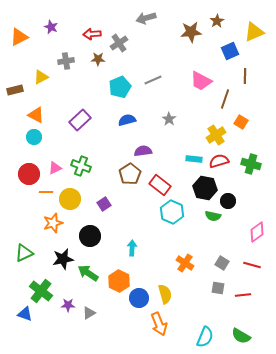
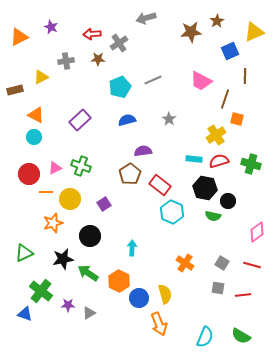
orange square at (241, 122): moved 4 px left, 3 px up; rotated 16 degrees counterclockwise
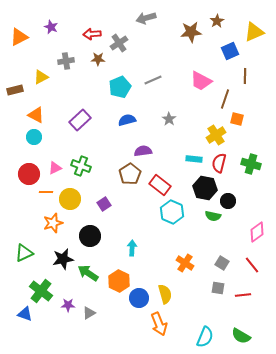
red semicircle at (219, 161): moved 2 px down; rotated 60 degrees counterclockwise
red line at (252, 265): rotated 36 degrees clockwise
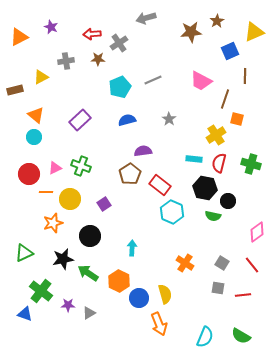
orange triangle at (36, 115): rotated 12 degrees clockwise
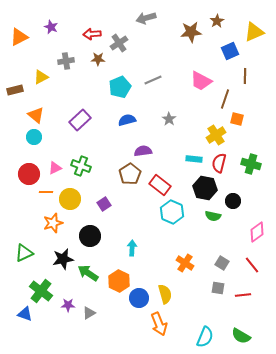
black circle at (228, 201): moved 5 px right
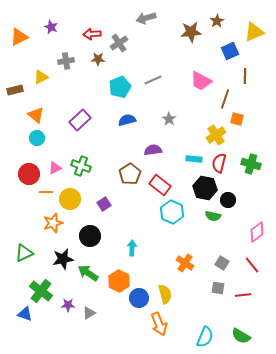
cyan circle at (34, 137): moved 3 px right, 1 px down
purple semicircle at (143, 151): moved 10 px right, 1 px up
black circle at (233, 201): moved 5 px left, 1 px up
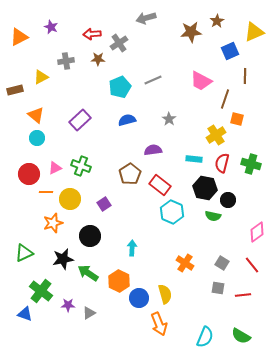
red semicircle at (219, 163): moved 3 px right
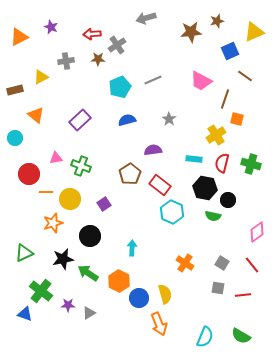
brown star at (217, 21): rotated 16 degrees clockwise
gray cross at (119, 43): moved 2 px left, 2 px down
brown line at (245, 76): rotated 56 degrees counterclockwise
cyan circle at (37, 138): moved 22 px left
pink triangle at (55, 168): moved 1 px right, 10 px up; rotated 16 degrees clockwise
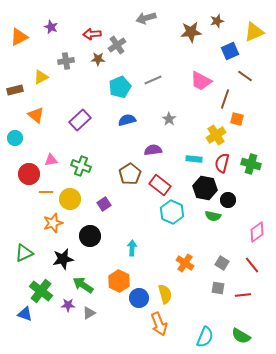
pink triangle at (56, 158): moved 5 px left, 2 px down
green arrow at (88, 273): moved 5 px left, 12 px down
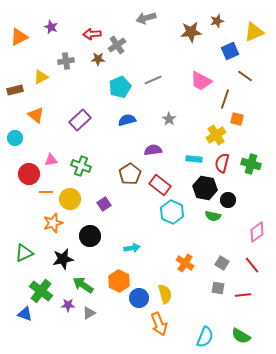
cyan arrow at (132, 248): rotated 77 degrees clockwise
